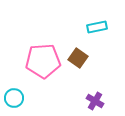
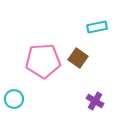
cyan circle: moved 1 px down
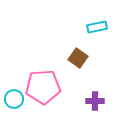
pink pentagon: moved 26 px down
purple cross: rotated 30 degrees counterclockwise
